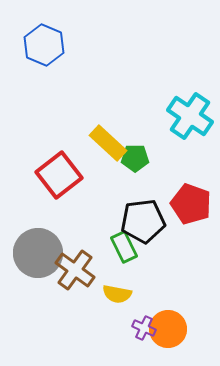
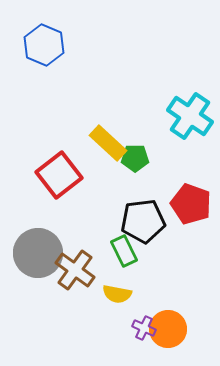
green rectangle: moved 4 px down
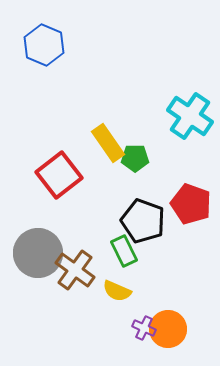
yellow rectangle: rotated 12 degrees clockwise
black pentagon: rotated 27 degrees clockwise
yellow semicircle: moved 3 px up; rotated 12 degrees clockwise
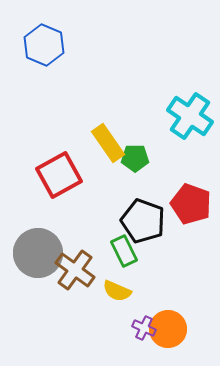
red square: rotated 9 degrees clockwise
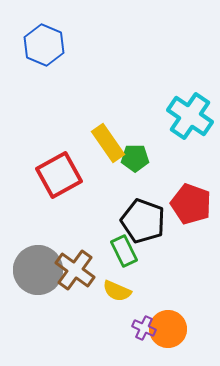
gray circle: moved 17 px down
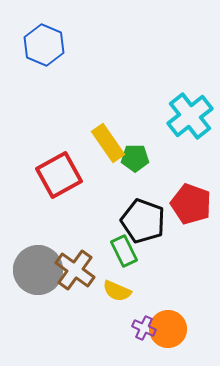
cyan cross: rotated 18 degrees clockwise
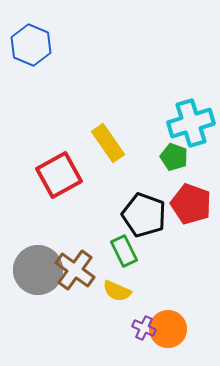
blue hexagon: moved 13 px left
cyan cross: moved 1 px right, 7 px down; rotated 21 degrees clockwise
green pentagon: moved 39 px right, 1 px up; rotated 20 degrees clockwise
black pentagon: moved 1 px right, 6 px up
